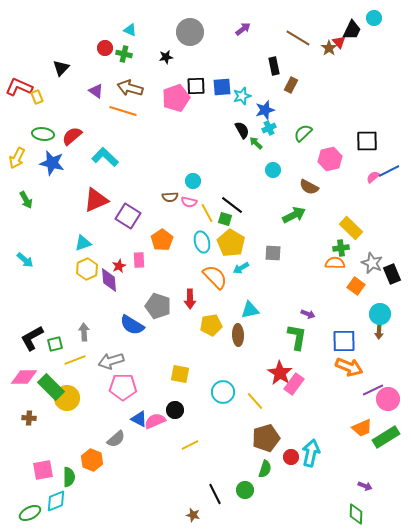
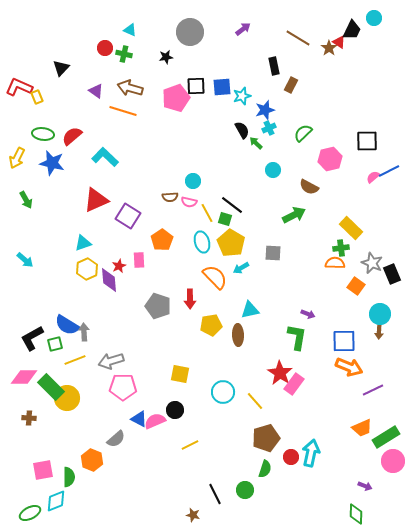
red triangle at (339, 42): rotated 16 degrees counterclockwise
blue semicircle at (132, 325): moved 65 px left
pink circle at (388, 399): moved 5 px right, 62 px down
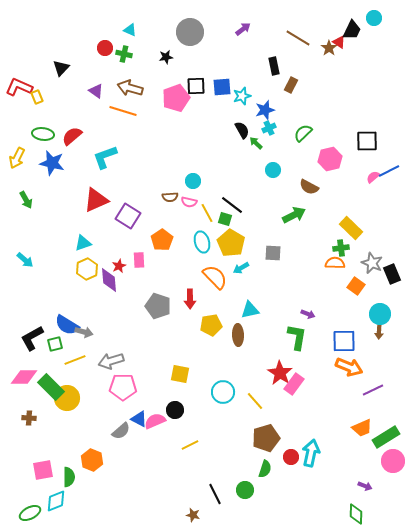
cyan L-shape at (105, 157): rotated 64 degrees counterclockwise
gray arrow at (84, 332): rotated 108 degrees clockwise
gray semicircle at (116, 439): moved 5 px right, 8 px up
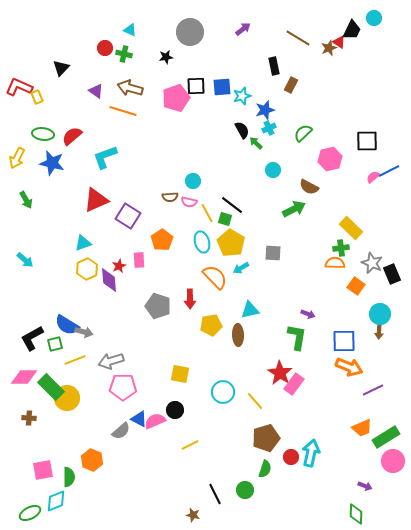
brown star at (329, 48): rotated 14 degrees clockwise
green arrow at (294, 215): moved 6 px up
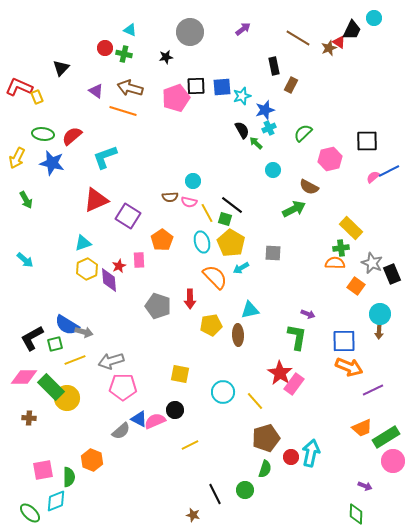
green ellipse at (30, 513): rotated 70 degrees clockwise
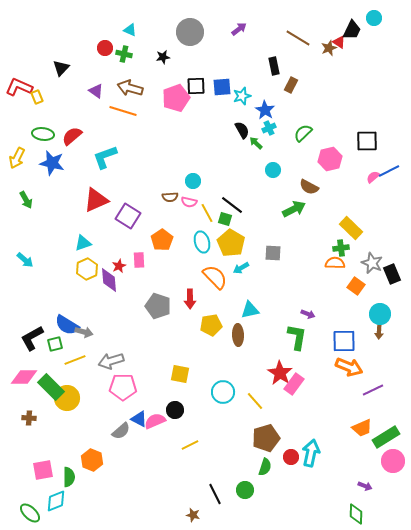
purple arrow at (243, 29): moved 4 px left
black star at (166, 57): moved 3 px left
blue star at (265, 110): rotated 24 degrees counterclockwise
green semicircle at (265, 469): moved 2 px up
